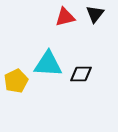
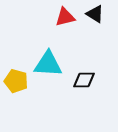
black triangle: rotated 36 degrees counterclockwise
black diamond: moved 3 px right, 6 px down
yellow pentagon: rotated 30 degrees counterclockwise
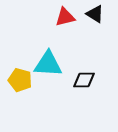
yellow pentagon: moved 4 px right, 1 px up
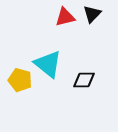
black triangle: moved 3 px left; rotated 42 degrees clockwise
cyan triangle: rotated 36 degrees clockwise
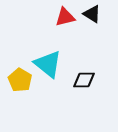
black triangle: rotated 42 degrees counterclockwise
yellow pentagon: rotated 15 degrees clockwise
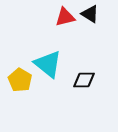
black triangle: moved 2 px left
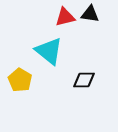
black triangle: rotated 24 degrees counterclockwise
cyan triangle: moved 1 px right, 13 px up
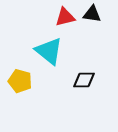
black triangle: moved 2 px right
yellow pentagon: moved 1 px down; rotated 15 degrees counterclockwise
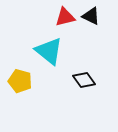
black triangle: moved 1 px left, 2 px down; rotated 18 degrees clockwise
black diamond: rotated 55 degrees clockwise
